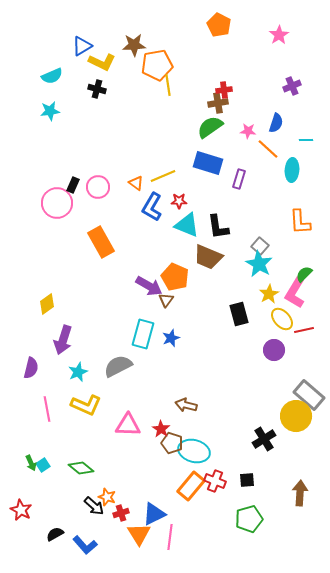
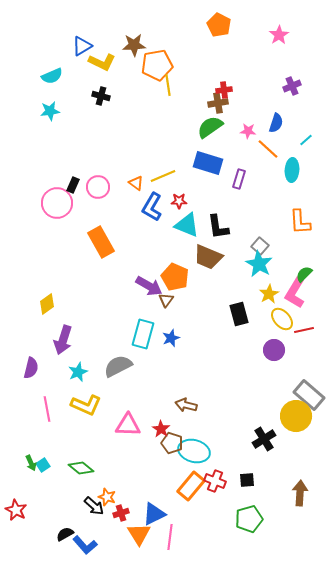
black cross at (97, 89): moved 4 px right, 7 px down
cyan line at (306, 140): rotated 40 degrees counterclockwise
red star at (21, 510): moved 5 px left
black semicircle at (55, 534): moved 10 px right
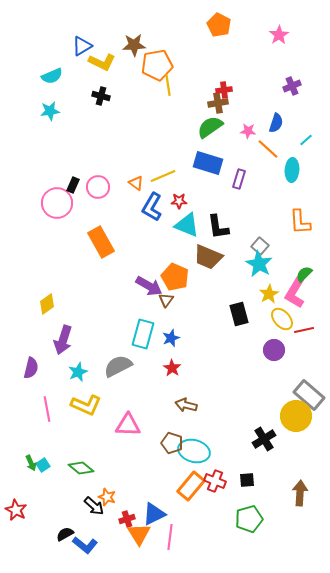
red star at (161, 429): moved 11 px right, 61 px up
red cross at (121, 513): moved 6 px right, 6 px down
blue L-shape at (85, 545): rotated 10 degrees counterclockwise
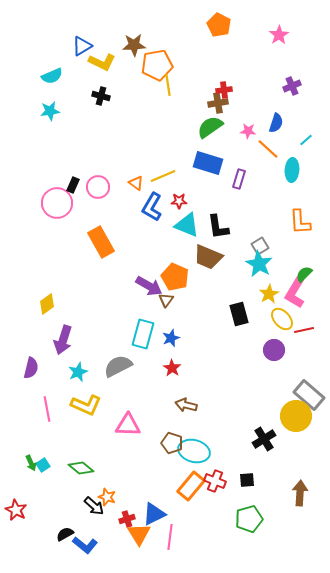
gray square at (260, 246): rotated 18 degrees clockwise
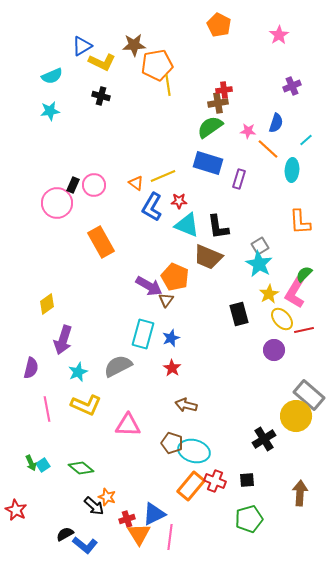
pink circle at (98, 187): moved 4 px left, 2 px up
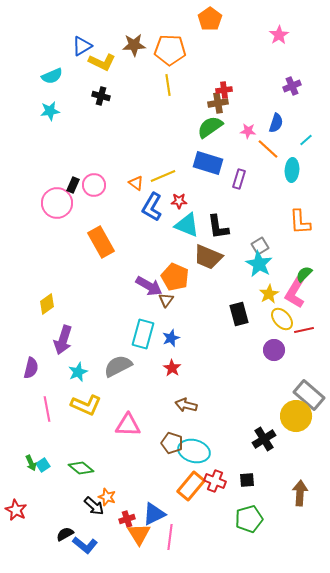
orange pentagon at (219, 25): moved 9 px left, 6 px up; rotated 10 degrees clockwise
orange pentagon at (157, 65): moved 13 px right, 15 px up; rotated 12 degrees clockwise
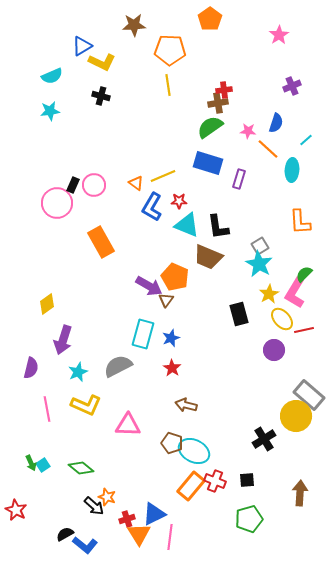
brown star at (134, 45): moved 20 px up
cyan ellipse at (194, 451): rotated 12 degrees clockwise
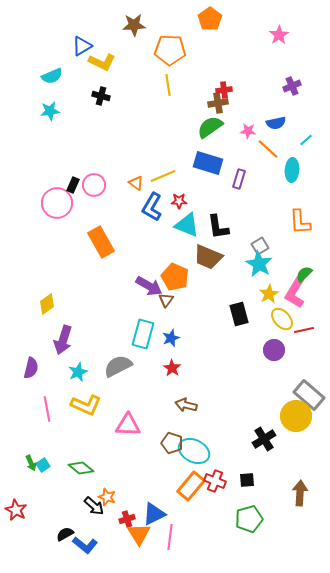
blue semicircle at (276, 123): rotated 60 degrees clockwise
